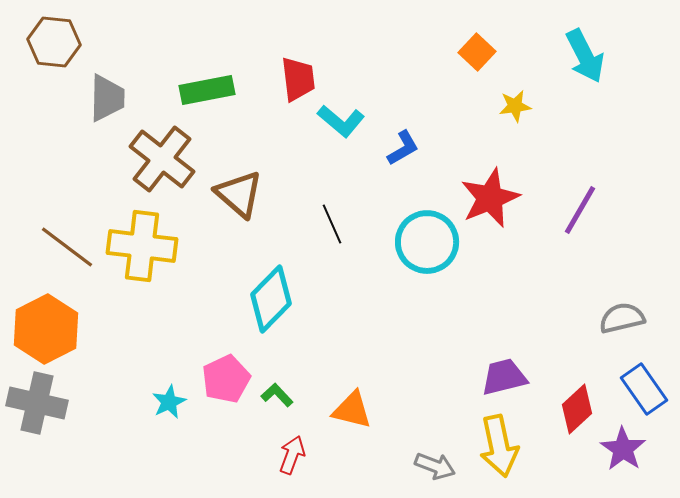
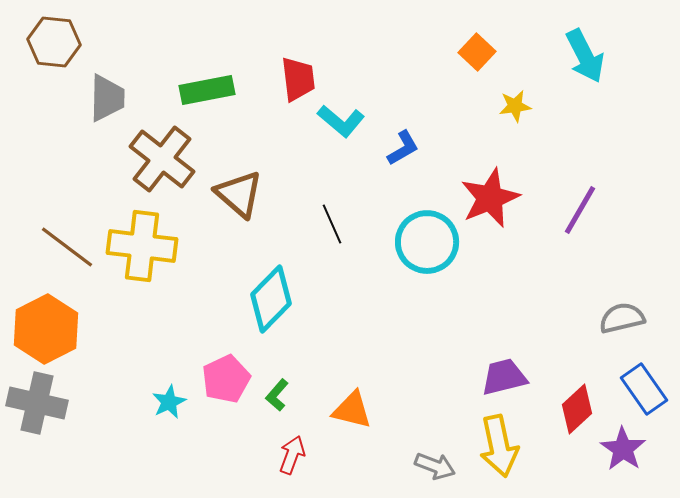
green L-shape: rotated 96 degrees counterclockwise
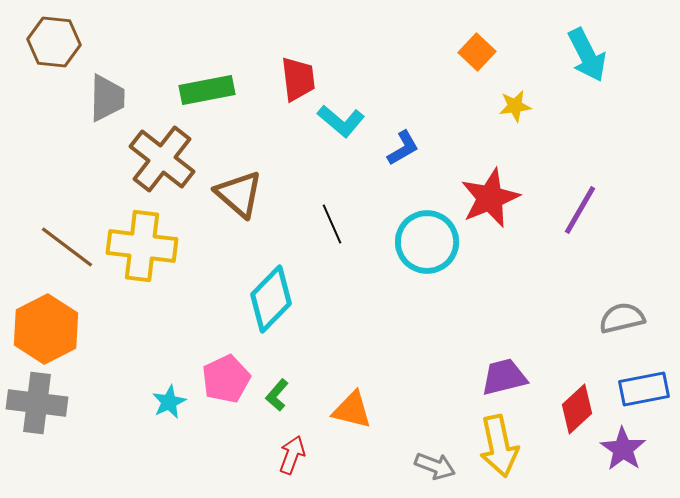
cyan arrow: moved 2 px right, 1 px up
blue rectangle: rotated 66 degrees counterclockwise
gray cross: rotated 6 degrees counterclockwise
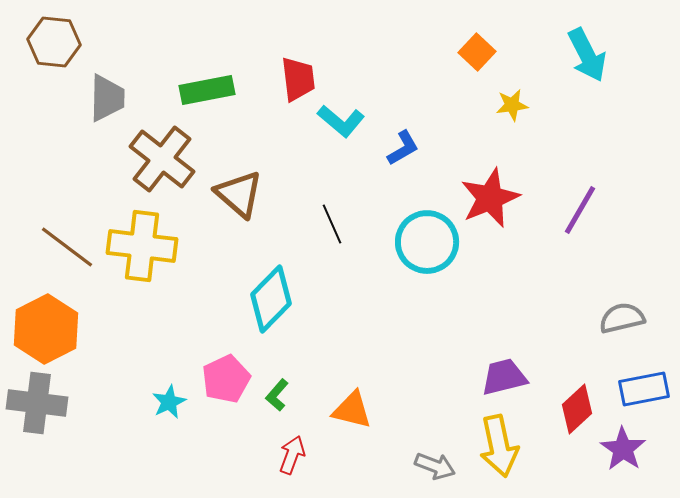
yellow star: moved 3 px left, 1 px up
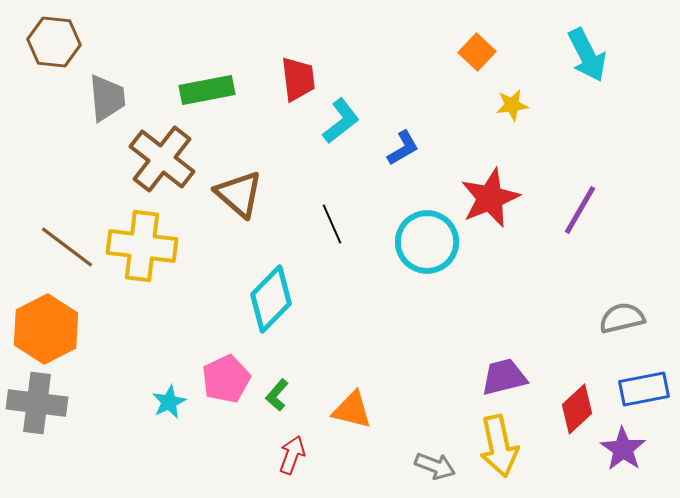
gray trapezoid: rotated 6 degrees counterclockwise
cyan L-shape: rotated 78 degrees counterclockwise
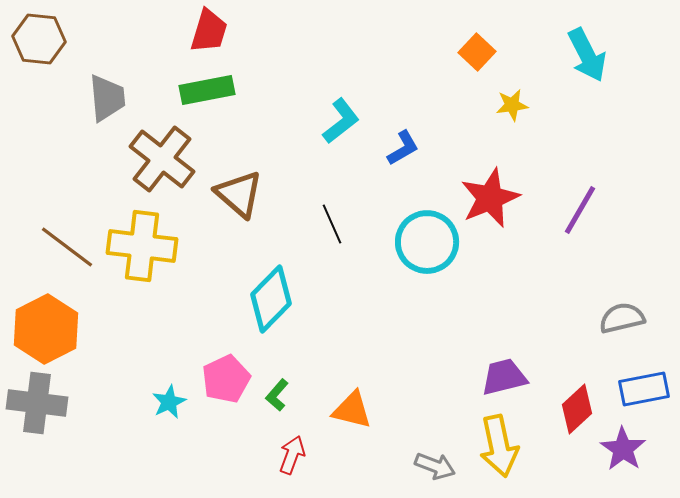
brown hexagon: moved 15 px left, 3 px up
red trapezoid: moved 89 px left, 48 px up; rotated 24 degrees clockwise
